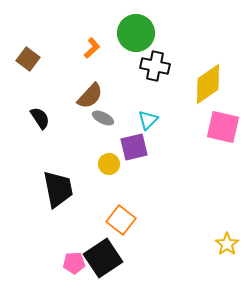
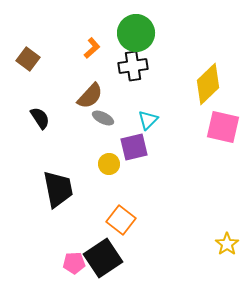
black cross: moved 22 px left; rotated 20 degrees counterclockwise
yellow diamond: rotated 9 degrees counterclockwise
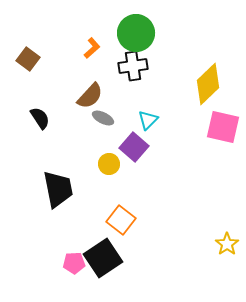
purple square: rotated 36 degrees counterclockwise
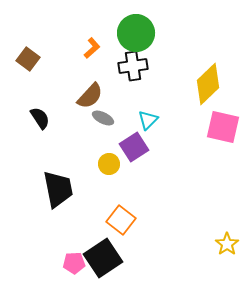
purple square: rotated 16 degrees clockwise
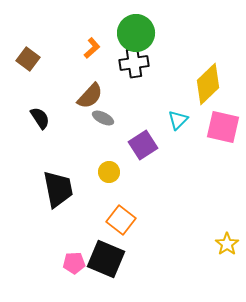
black cross: moved 1 px right, 3 px up
cyan triangle: moved 30 px right
purple square: moved 9 px right, 2 px up
yellow circle: moved 8 px down
black square: moved 3 px right, 1 px down; rotated 33 degrees counterclockwise
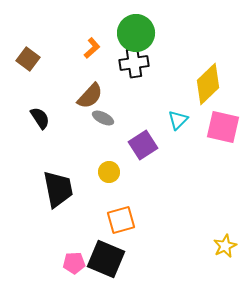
orange square: rotated 36 degrees clockwise
yellow star: moved 2 px left, 2 px down; rotated 10 degrees clockwise
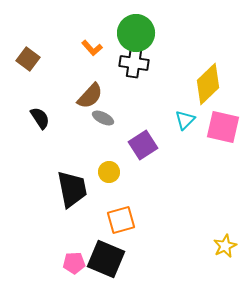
orange L-shape: rotated 90 degrees clockwise
black cross: rotated 16 degrees clockwise
cyan triangle: moved 7 px right
black trapezoid: moved 14 px right
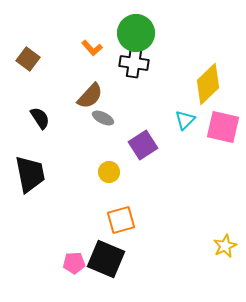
black trapezoid: moved 42 px left, 15 px up
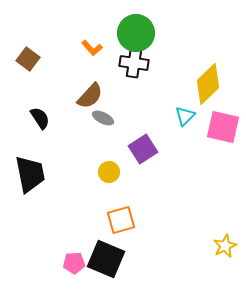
cyan triangle: moved 4 px up
purple square: moved 4 px down
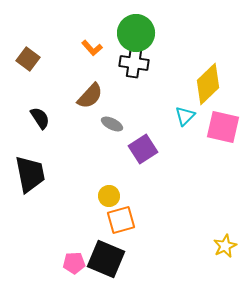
gray ellipse: moved 9 px right, 6 px down
yellow circle: moved 24 px down
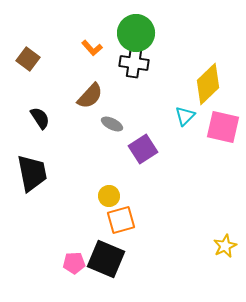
black trapezoid: moved 2 px right, 1 px up
